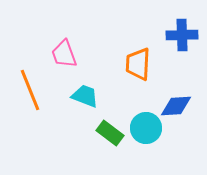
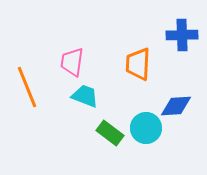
pink trapezoid: moved 8 px right, 8 px down; rotated 28 degrees clockwise
orange line: moved 3 px left, 3 px up
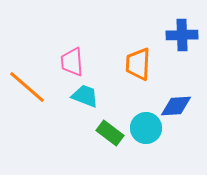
pink trapezoid: rotated 12 degrees counterclockwise
orange line: rotated 27 degrees counterclockwise
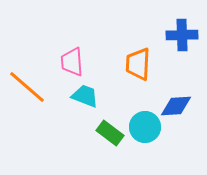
cyan circle: moved 1 px left, 1 px up
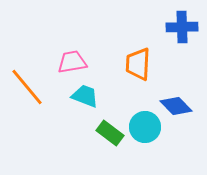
blue cross: moved 8 px up
pink trapezoid: rotated 84 degrees clockwise
orange line: rotated 9 degrees clockwise
blue diamond: rotated 48 degrees clockwise
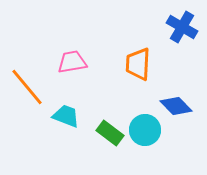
blue cross: rotated 32 degrees clockwise
cyan trapezoid: moved 19 px left, 20 px down
cyan circle: moved 3 px down
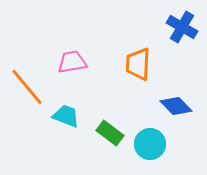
cyan circle: moved 5 px right, 14 px down
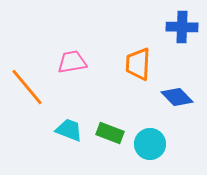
blue cross: rotated 28 degrees counterclockwise
blue diamond: moved 1 px right, 9 px up
cyan trapezoid: moved 3 px right, 14 px down
green rectangle: rotated 16 degrees counterclockwise
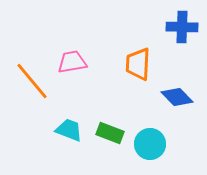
orange line: moved 5 px right, 6 px up
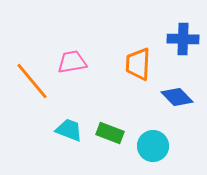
blue cross: moved 1 px right, 12 px down
cyan circle: moved 3 px right, 2 px down
